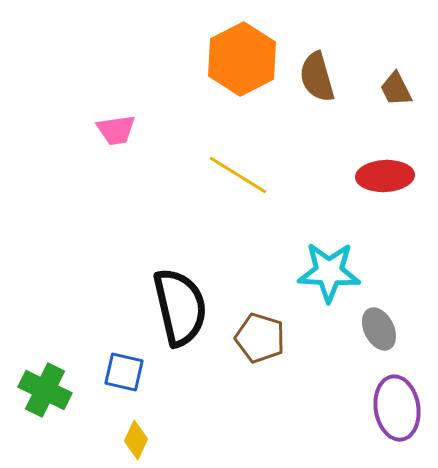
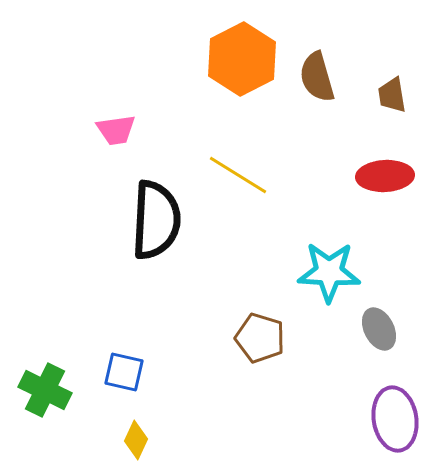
brown trapezoid: moved 4 px left, 6 px down; rotated 18 degrees clockwise
black semicircle: moved 24 px left, 87 px up; rotated 16 degrees clockwise
purple ellipse: moved 2 px left, 11 px down
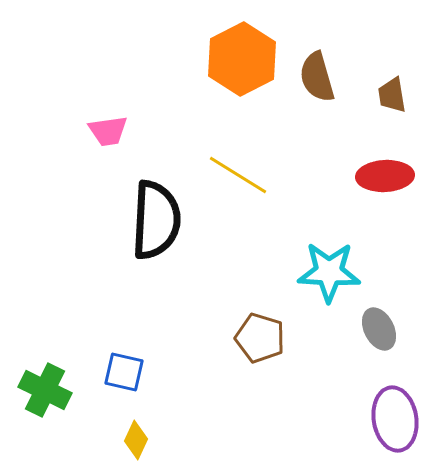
pink trapezoid: moved 8 px left, 1 px down
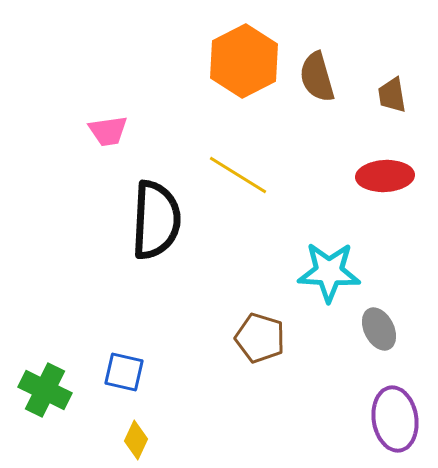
orange hexagon: moved 2 px right, 2 px down
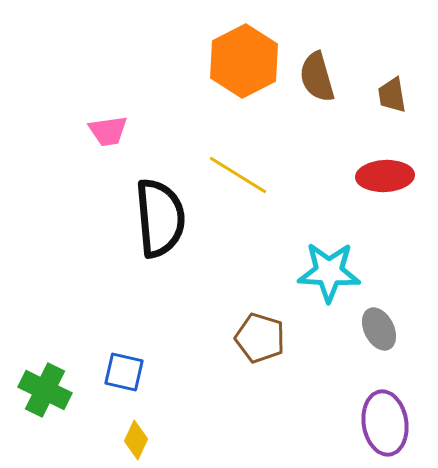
black semicircle: moved 4 px right, 2 px up; rotated 8 degrees counterclockwise
purple ellipse: moved 10 px left, 4 px down
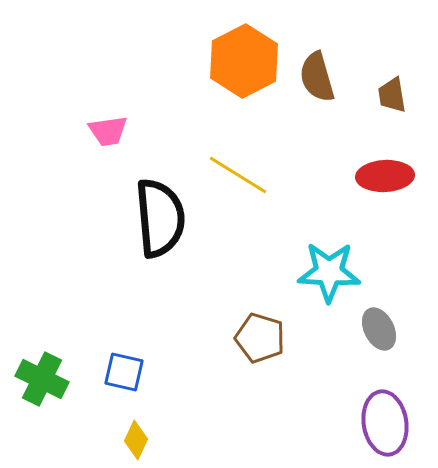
green cross: moved 3 px left, 11 px up
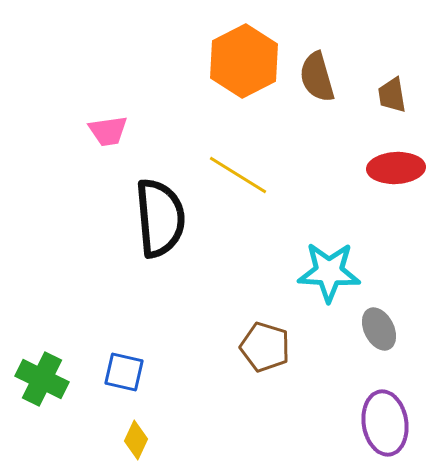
red ellipse: moved 11 px right, 8 px up
brown pentagon: moved 5 px right, 9 px down
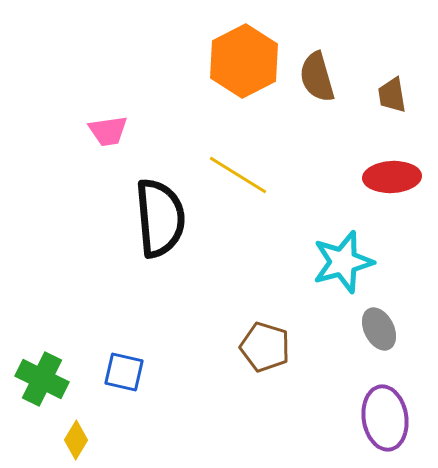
red ellipse: moved 4 px left, 9 px down
cyan star: moved 14 px right, 10 px up; rotated 18 degrees counterclockwise
purple ellipse: moved 5 px up
yellow diamond: moved 60 px left; rotated 6 degrees clockwise
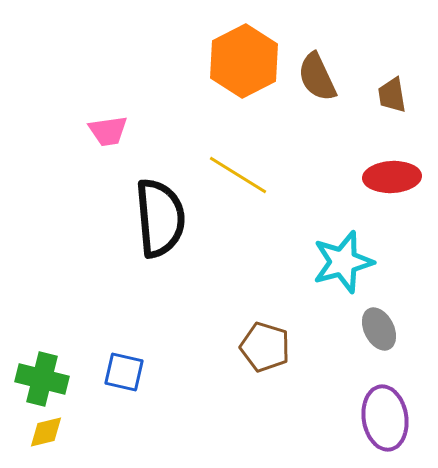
brown semicircle: rotated 9 degrees counterclockwise
green cross: rotated 12 degrees counterclockwise
yellow diamond: moved 30 px left, 8 px up; rotated 45 degrees clockwise
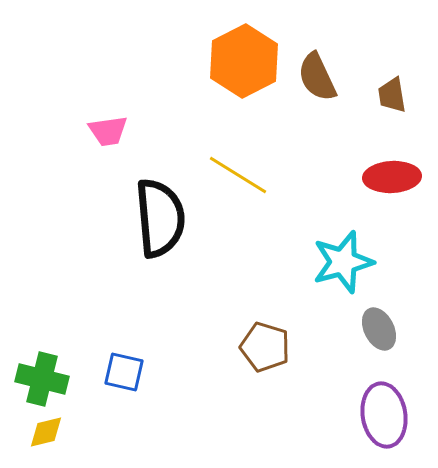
purple ellipse: moved 1 px left, 3 px up
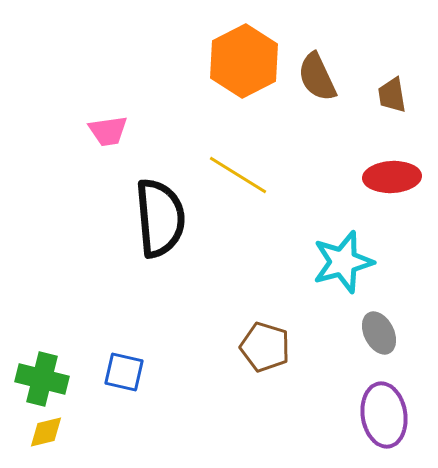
gray ellipse: moved 4 px down
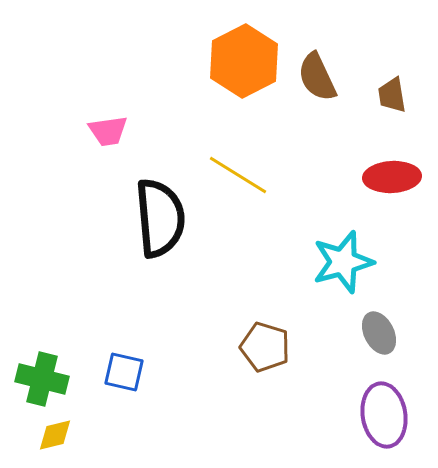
yellow diamond: moved 9 px right, 3 px down
